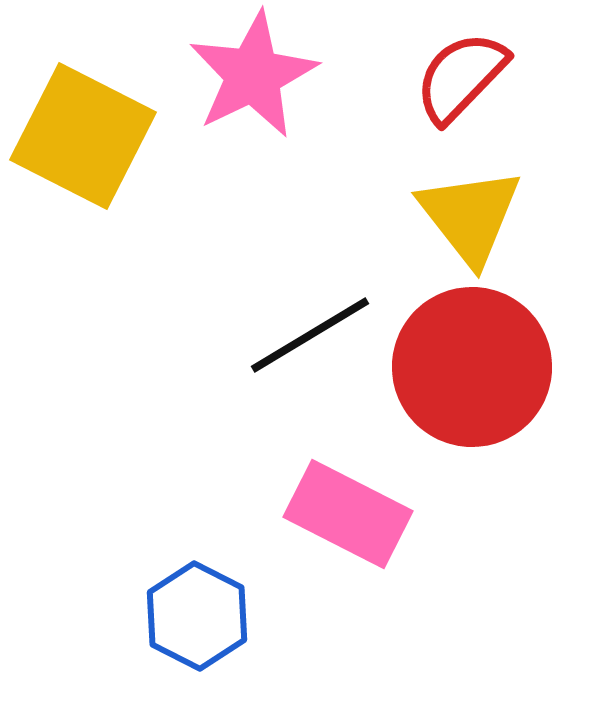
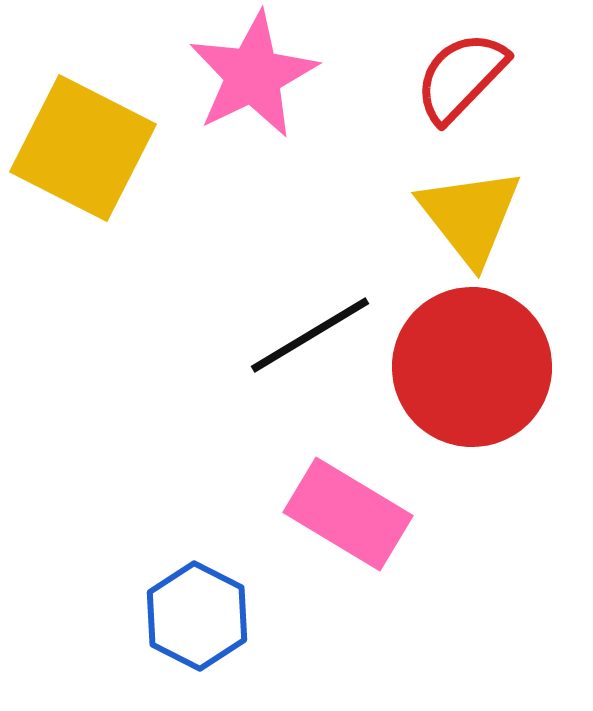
yellow square: moved 12 px down
pink rectangle: rotated 4 degrees clockwise
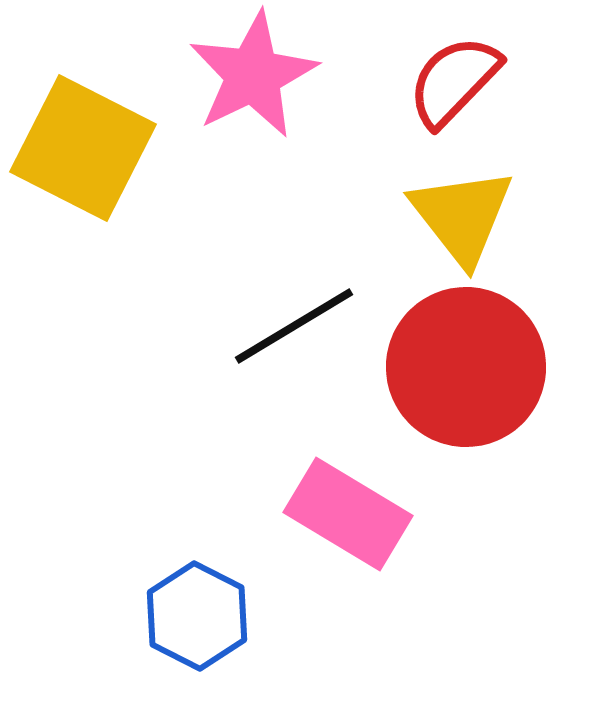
red semicircle: moved 7 px left, 4 px down
yellow triangle: moved 8 px left
black line: moved 16 px left, 9 px up
red circle: moved 6 px left
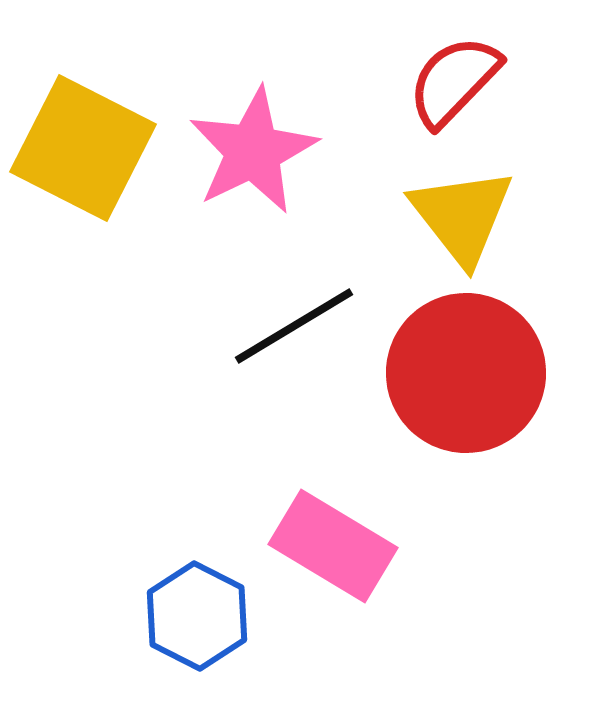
pink star: moved 76 px down
red circle: moved 6 px down
pink rectangle: moved 15 px left, 32 px down
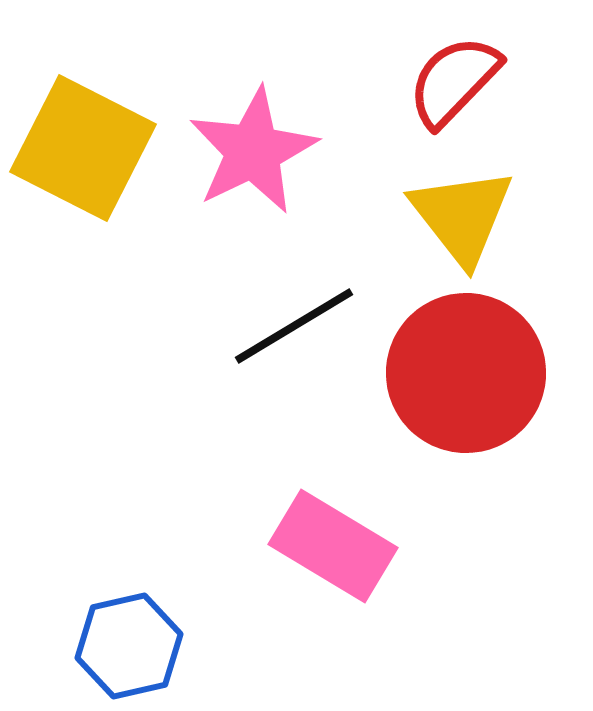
blue hexagon: moved 68 px left, 30 px down; rotated 20 degrees clockwise
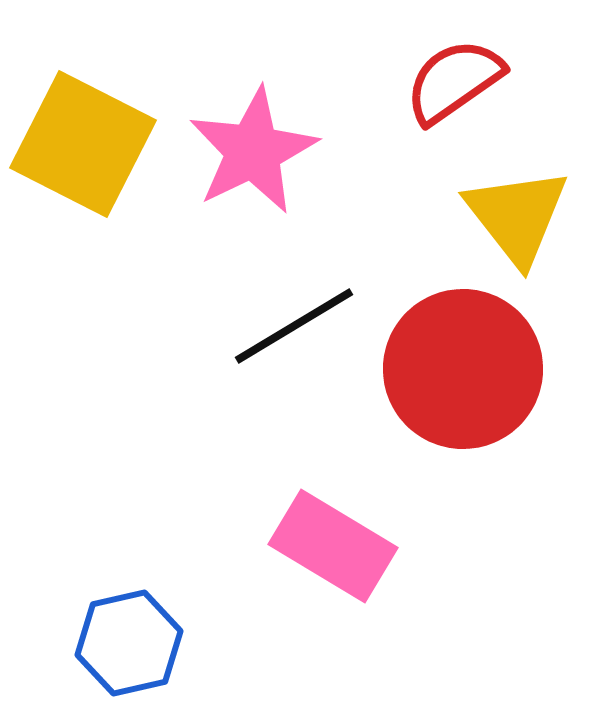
red semicircle: rotated 11 degrees clockwise
yellow square: moved 4 px up
yellow triangle: moved 55 px right
red circle: moved 3 px left, 4 px up
blue hexagon: moved 3 px up
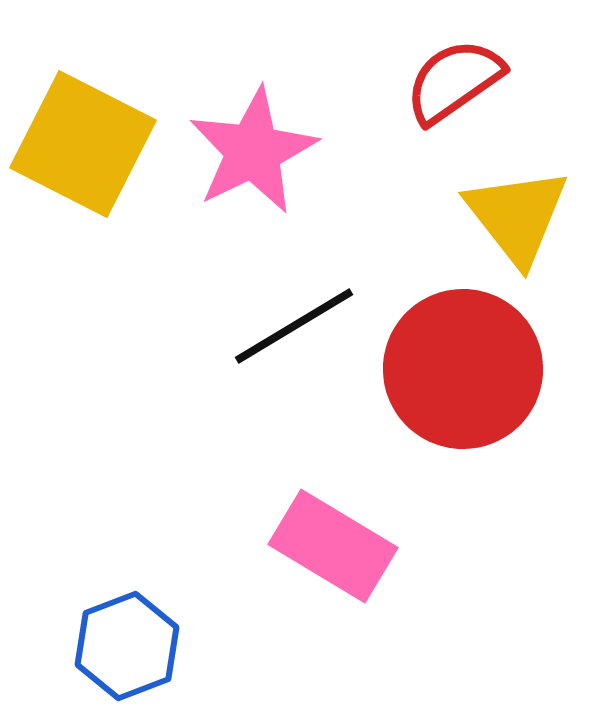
blue hexagon: moved 2 px left, 3 px down; rotated 8 degrees counterclockwise
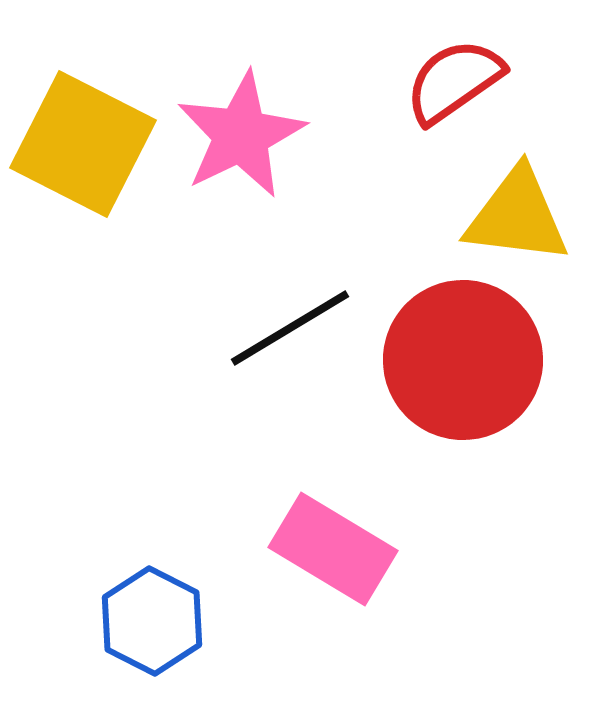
pink star: moved 12 px left, 16 px up
yellow triangle: rotated 45 degrees counterclockwise
black line: moved 4 px left, 2 px down
red circle: moved 9 px up
pink rectangle: moved 3 px down
blue hexagon: moved 25 px right, 25 px up; rotated 12 degrees counterclockwise
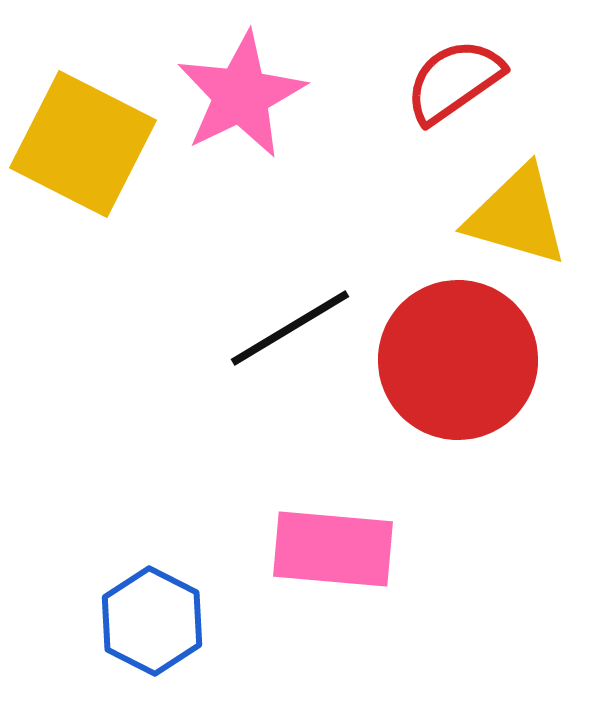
pink star: moved 40 px up
yellow triangle: rotated 9 degrees clockwise
red circle: moved 5 px left
pink rectangle: rotated 26 degrees counterclockwise
